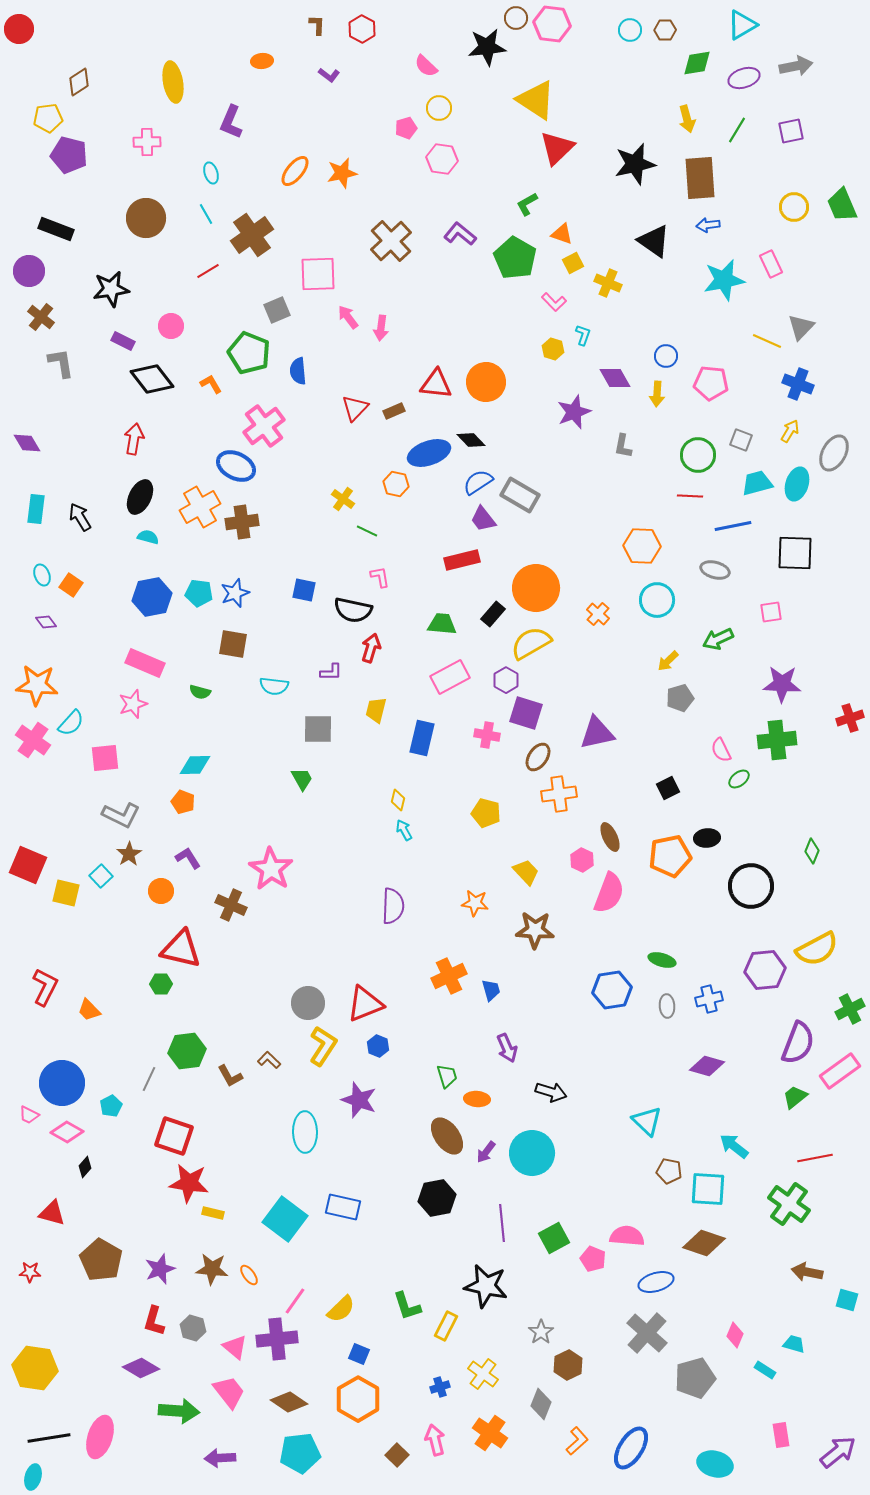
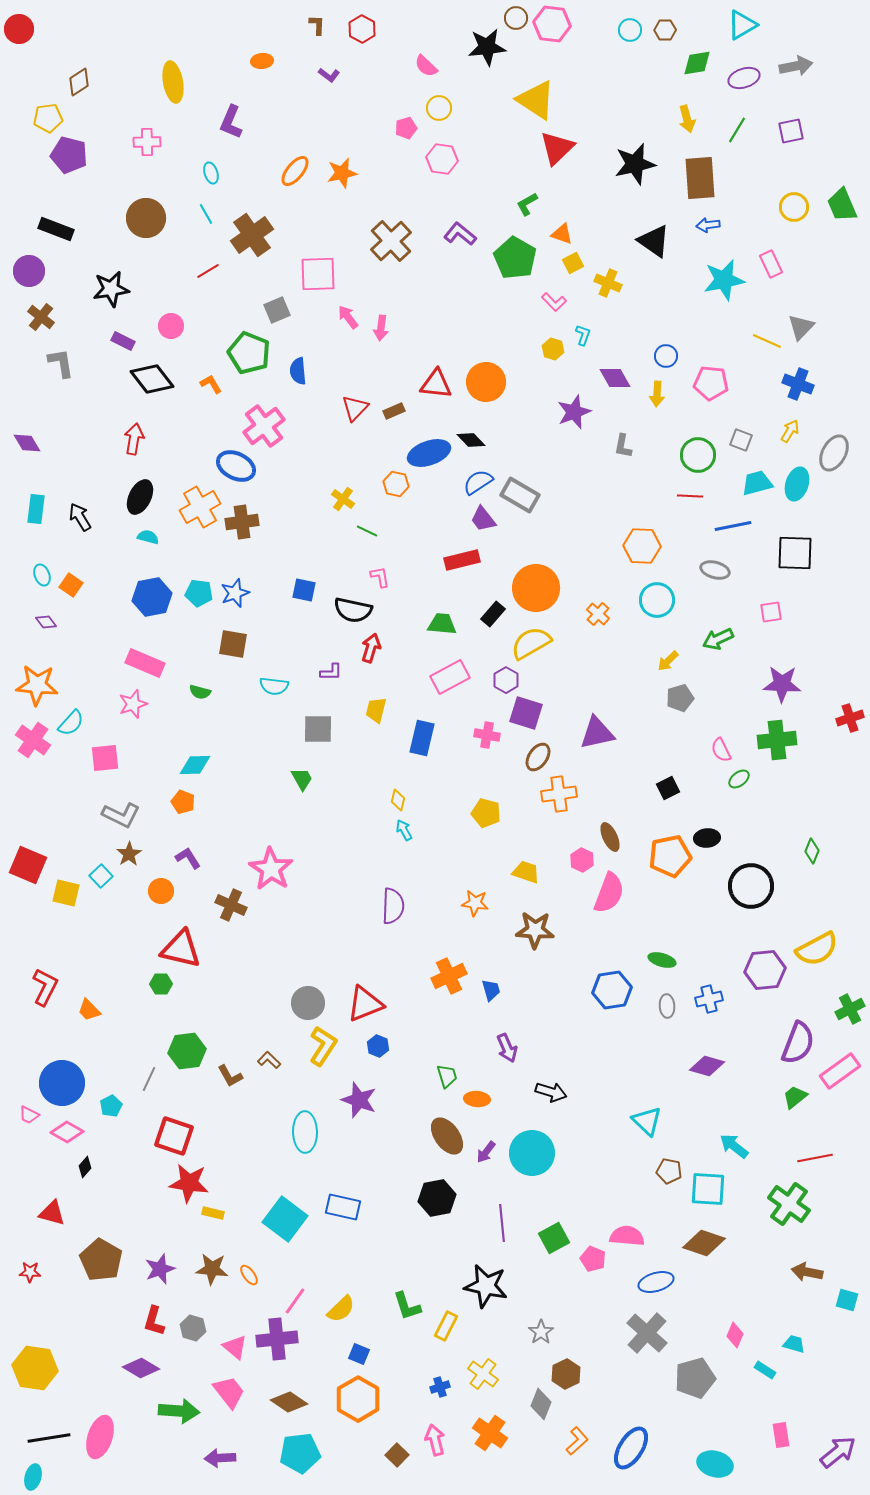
yellow trapezoid at (526, 872): rotated 28 degrees counterclockwise
brown hexagon at (568, 1365): moved 2 px left, 9 px down
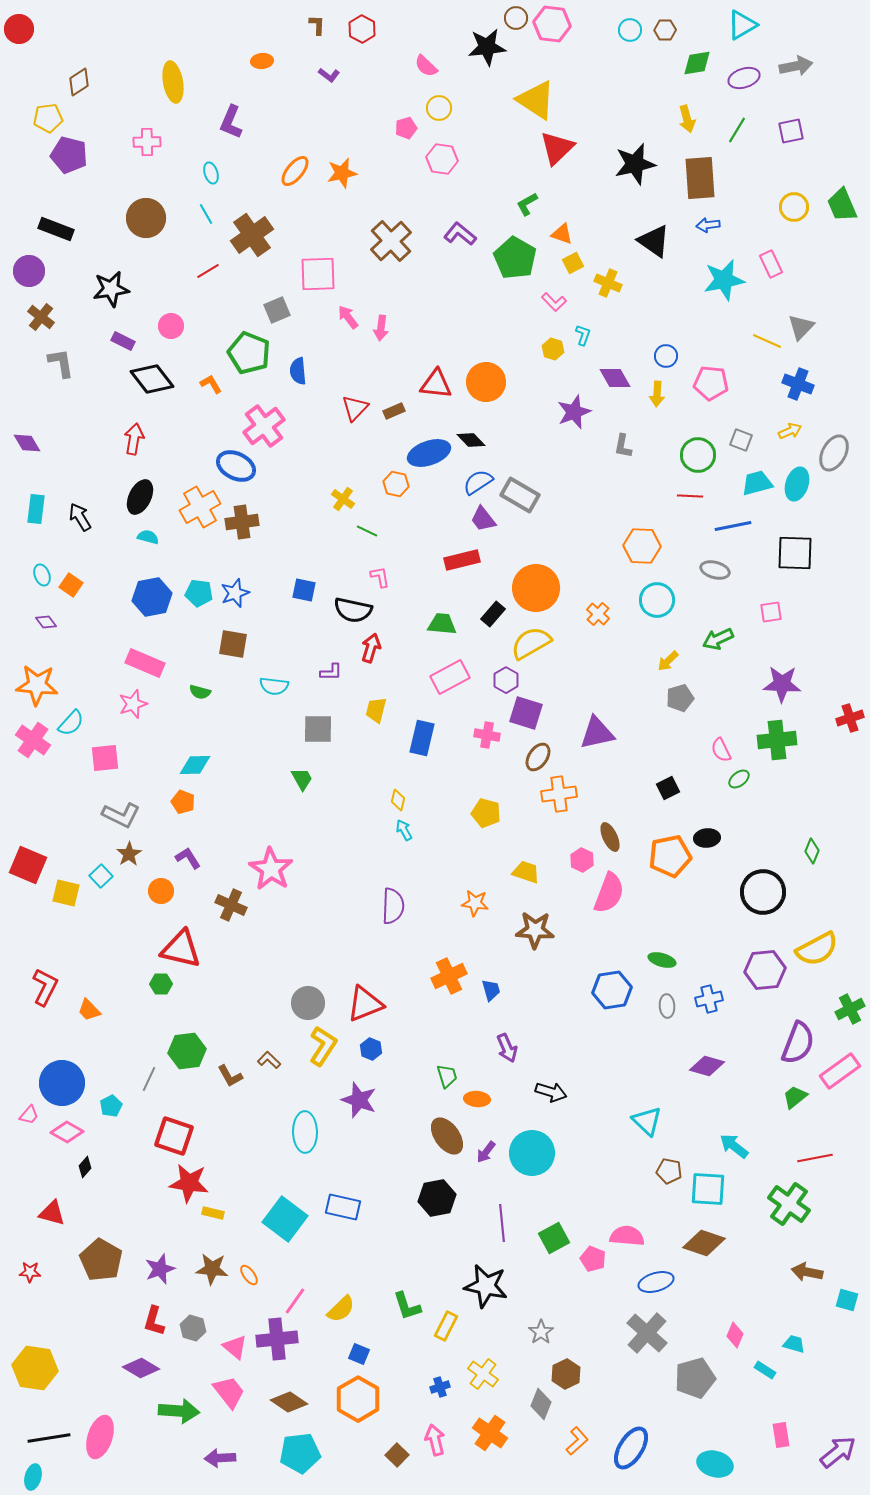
yellow arrow at (790, 431): rotated 35 degrees clockwise
black circle at (751, 886): moved 12 px right, 6 px down
blue hexagon at (378, 1046): moved 7 px left, 3 px down
pink trapezoid at (29, 1115): rotated 75 degrees counterclockwise
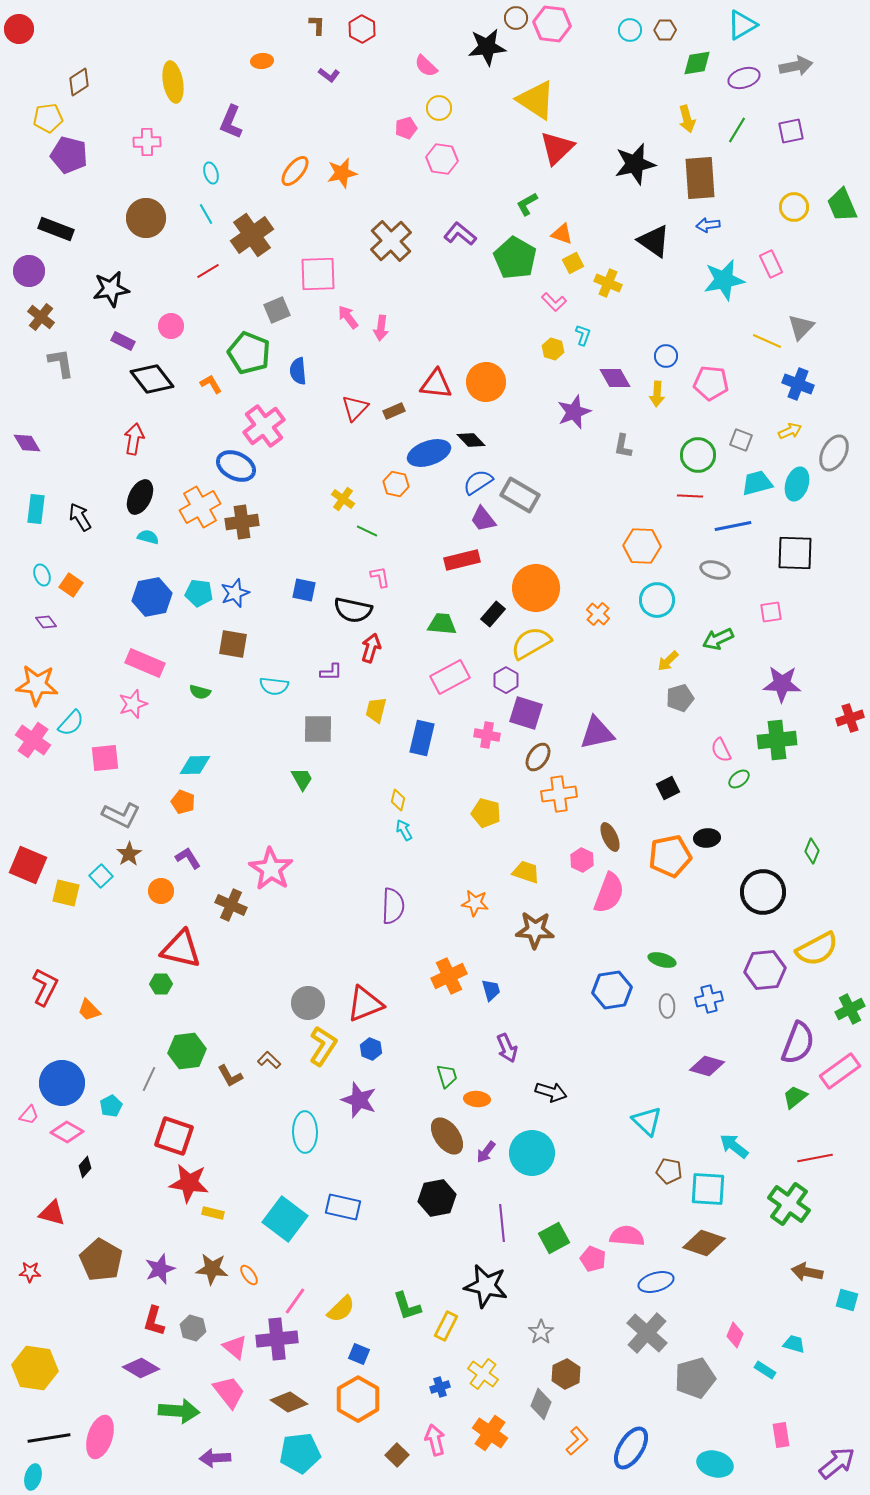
purple arrow at (838, 1452): moved 1 px left, 11 px down
purple arrow at (220, 1458): moved 5 px left
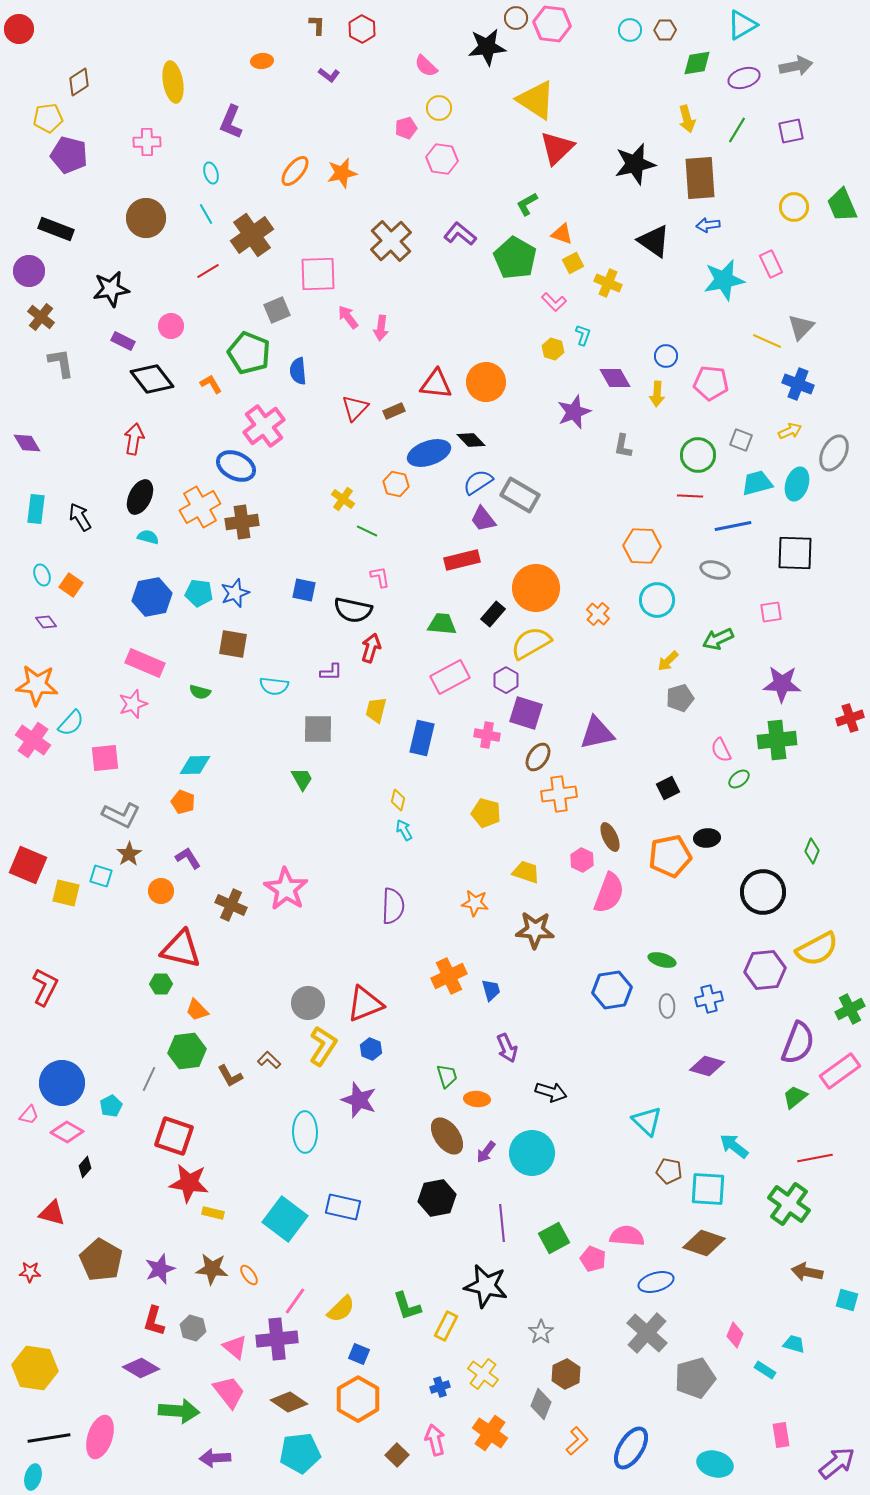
pink star at (271, 869): moved 15 px right, 20 px down
cyan square at (101, 876): rotated 30 degrees counterclockwise
orange trapezoid at (89, 1010): moved 108 px right
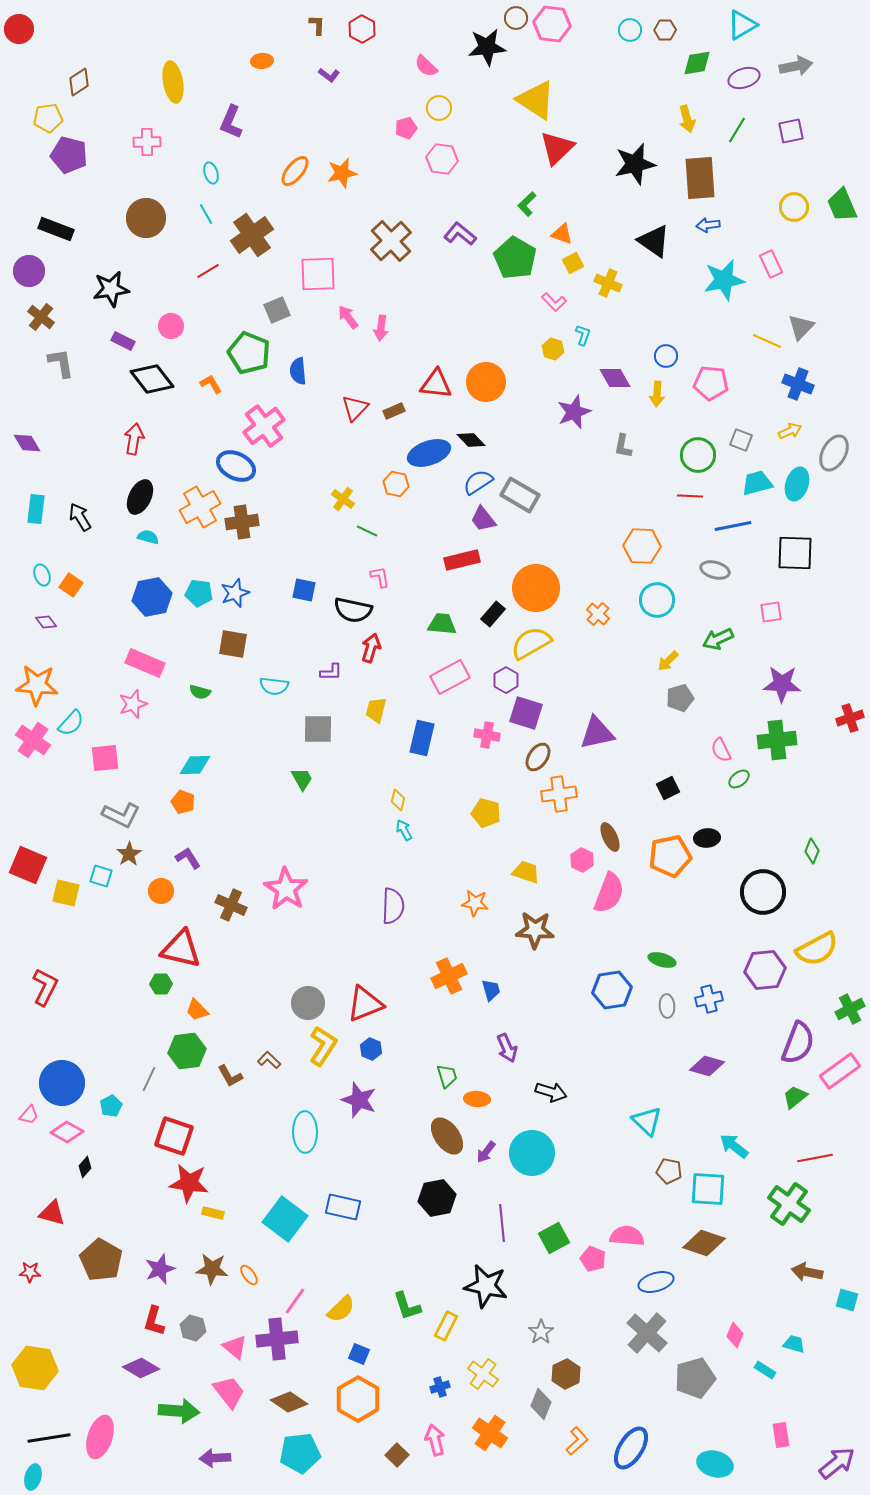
green L-shape at (527, 204): rotated 15 degrees counterclockwise
